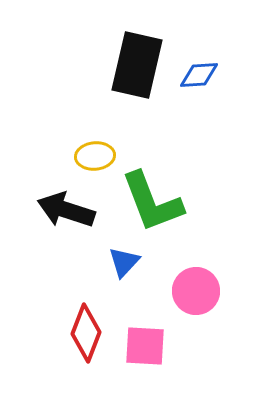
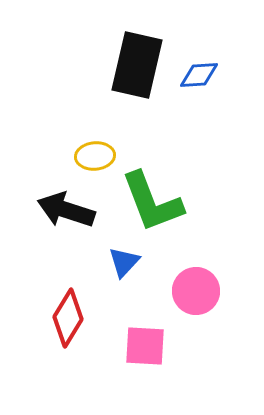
red diamond: moved 18 px left, 15 px up; rotated 10 degrees clockwise
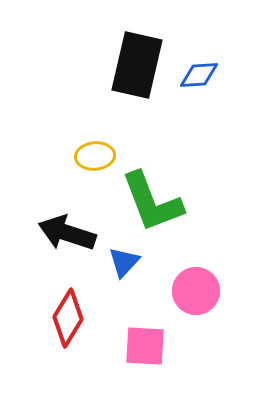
black arrow: moved 1 px right, 23 px down
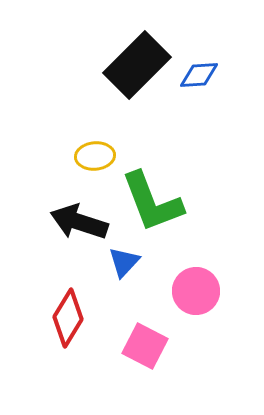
black rectangle: rotated 32 degrees clockwise
black arrow: moved 12 px right, 11 px up
pink square: rotated 24 degrees clockwise
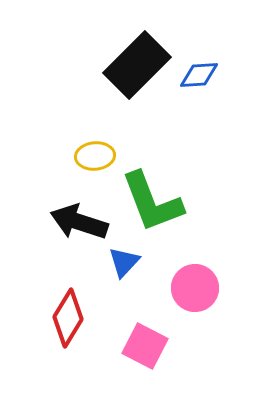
pink circle: moved 1 px left, 3 px up
